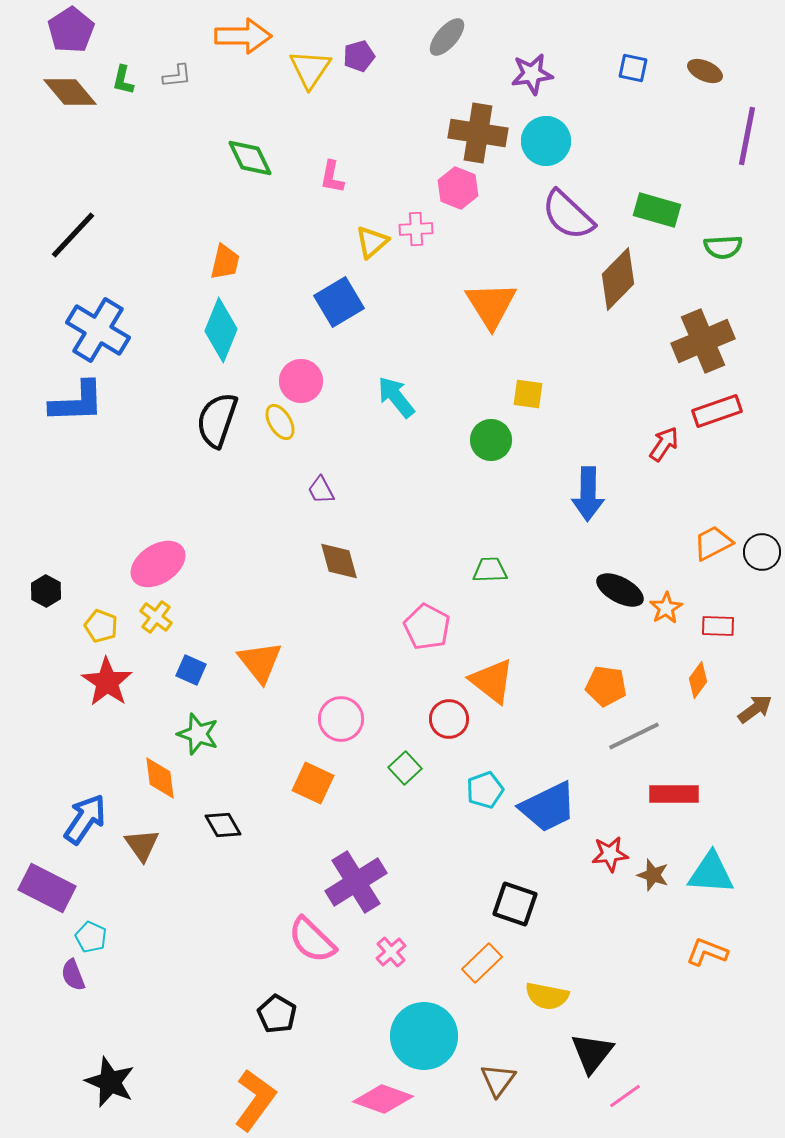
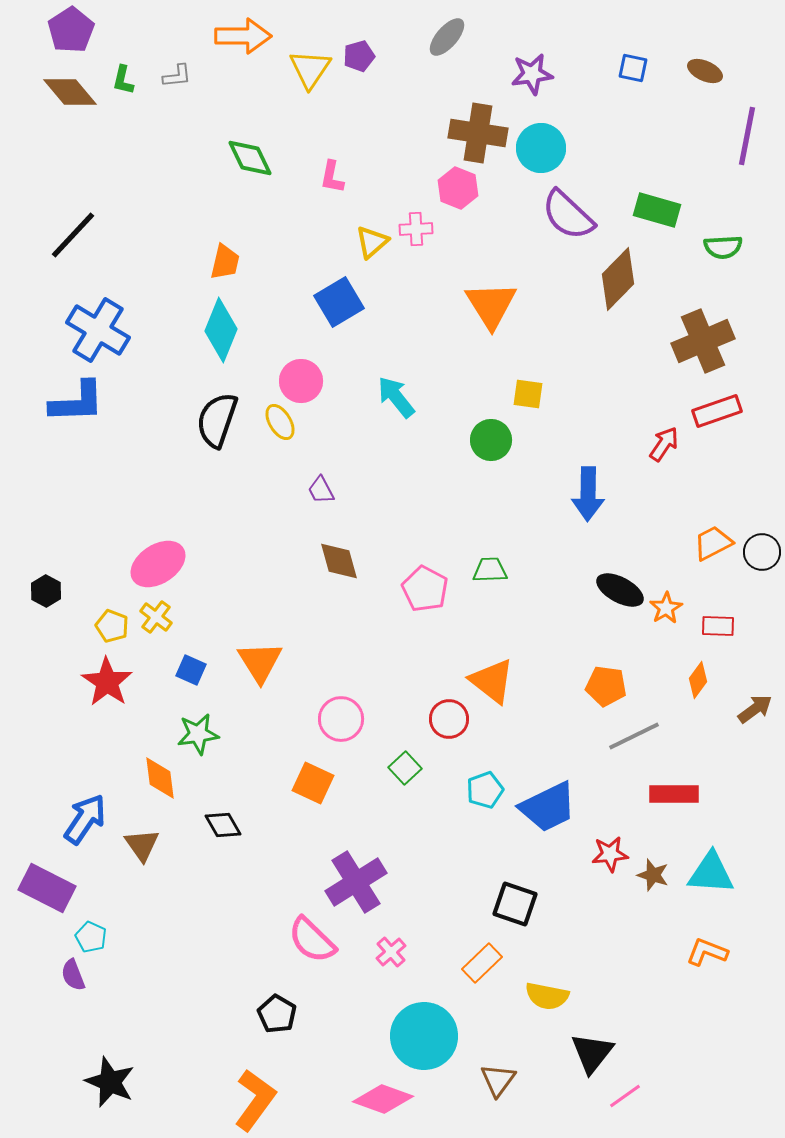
cyan circle at (546, 141): moved 5 px left, 7 px down
yellow pentagon at (101, 626): moved 11 px right
pink pentagon at (427, 627): moved 2 px left, 38 px up
orange triangle at (260, 662): rotated 6 degrees clockwise
green star at (198, 734): rotated 27 degrees counterclockwise
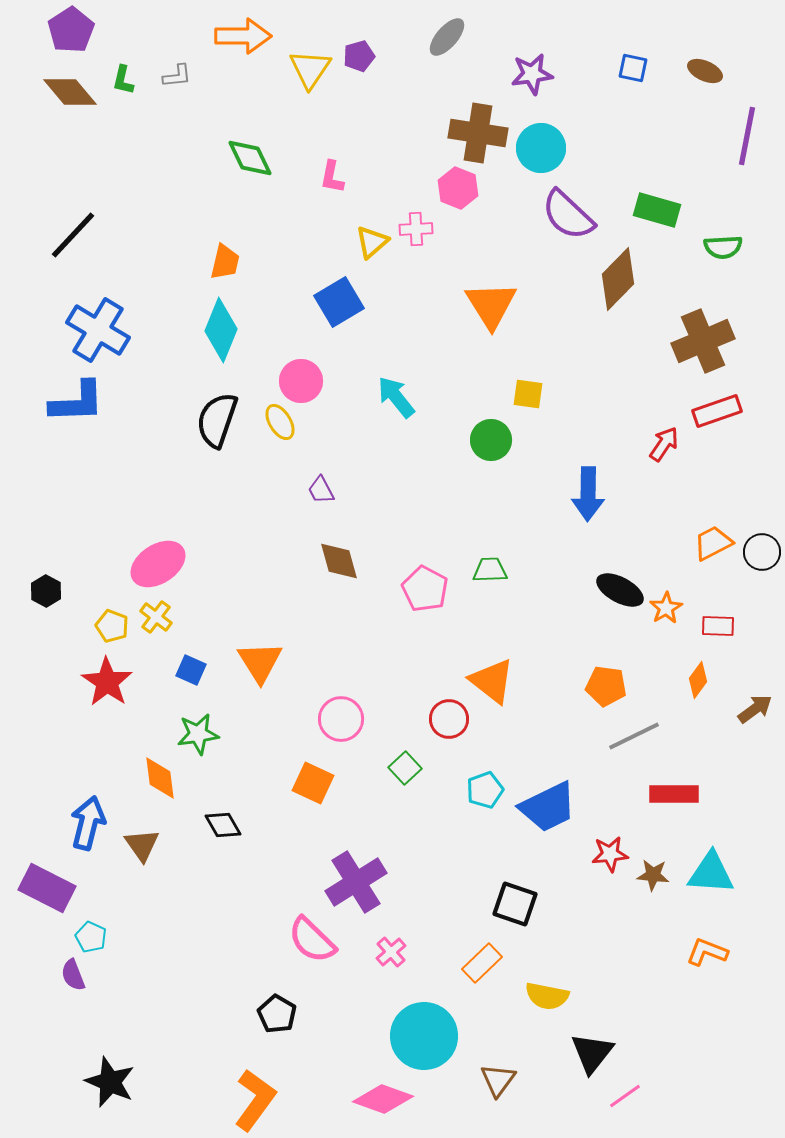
blue arrow at (85, 819): moved 3 px right, 4 px down; rotated 20 degrees counterclockwise
brown star at (653, 875): rotated 12 degrees counterclockwise
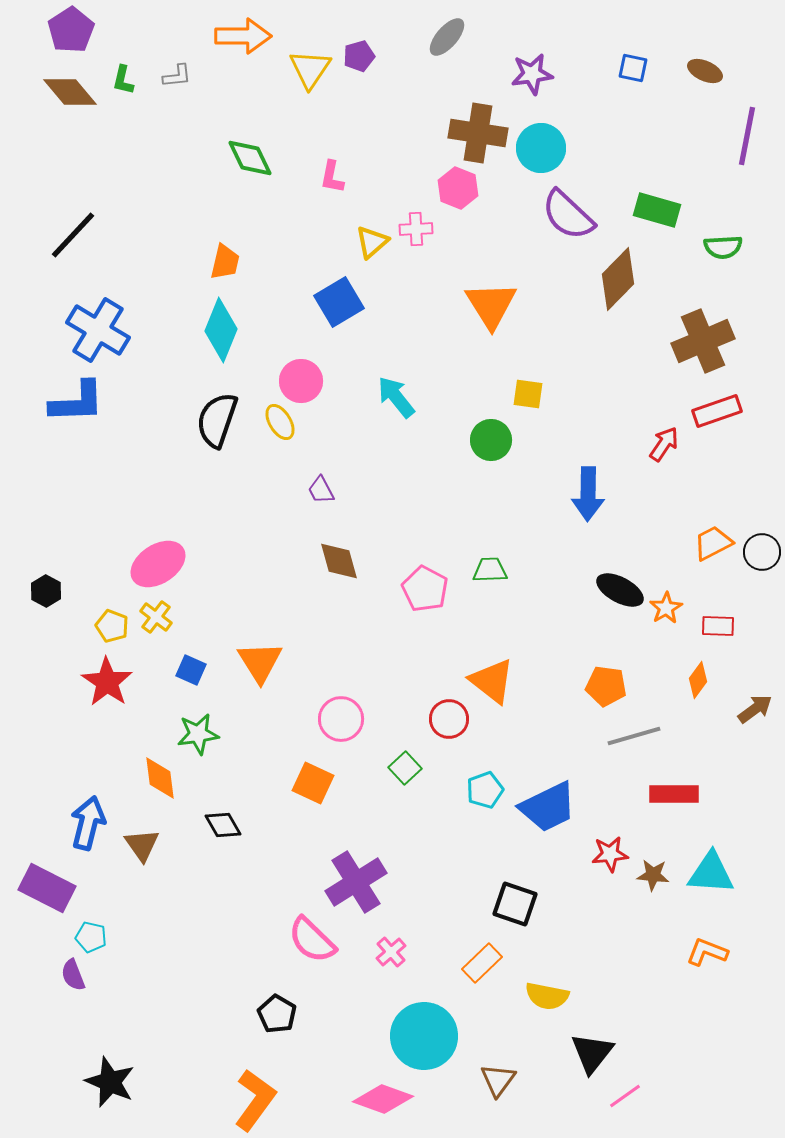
gray line at (634, 736): rotated 10 degrees clockwise
cyan pentagon at (91, 937): rotated 12 degrees counterclockwise
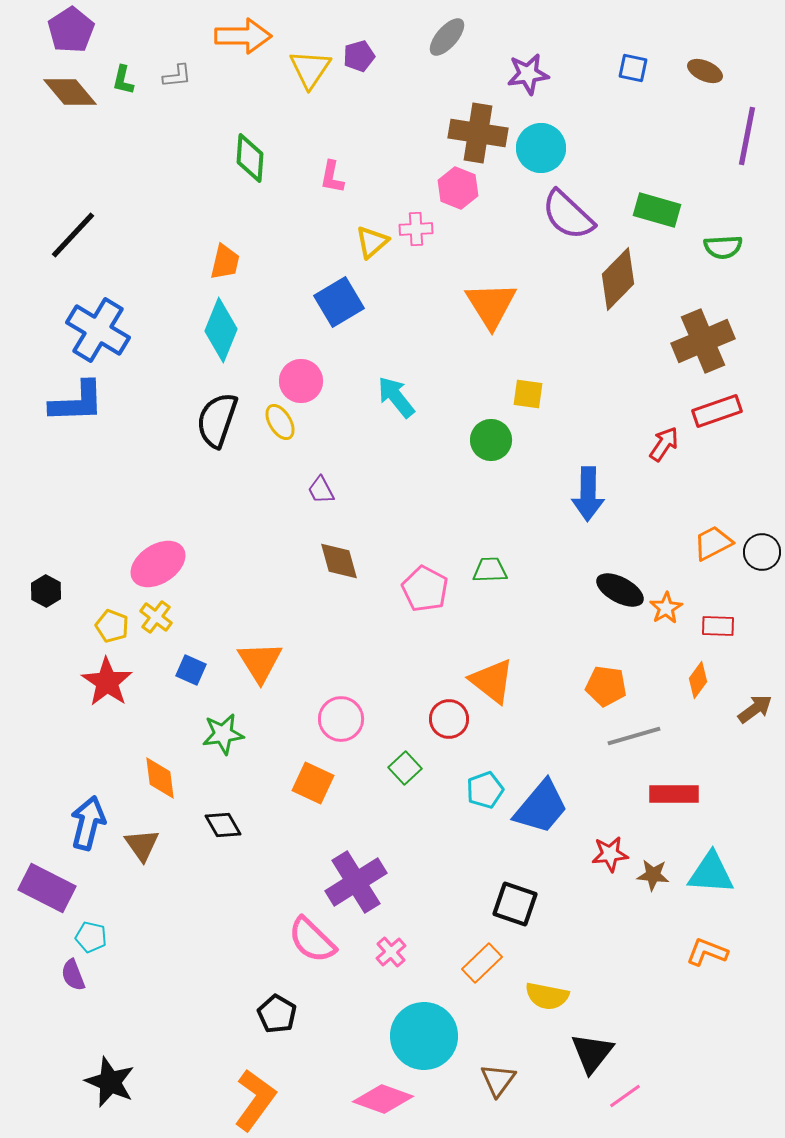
purple star at (532, 74): moved 4 px left
green diamond at (250, 158): rotated 30 degrees clockwise
green star at (198, 734): moved 25 px right
blue trapezoid at (548, 807): moved 7 px left; rotated 24 degrees counterclockwise
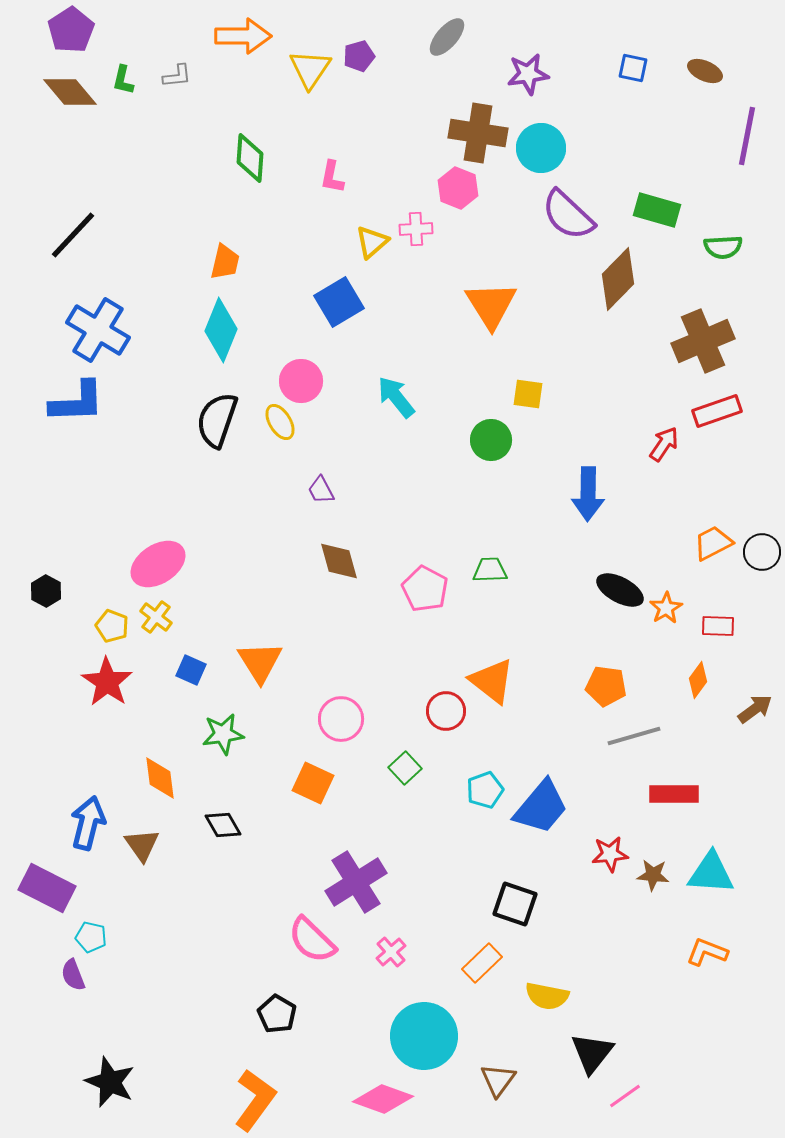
red circle at (449, 719): moved 3 px left, 8 px up
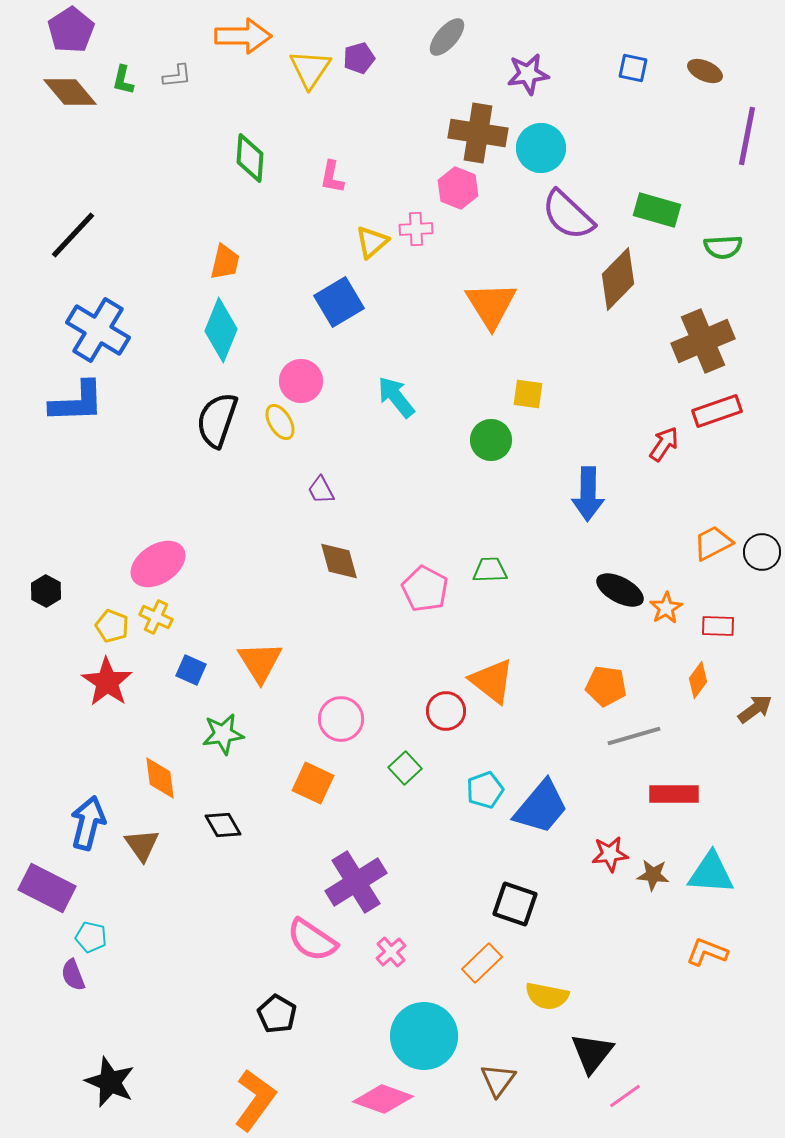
purple pentagon at (359, 56): moved 2 px down
yellow cross at (156, 617): rotated 12 degrees counterclockwise
pink semicircle at (312, 940): rotated 10 degrees counterclockwise
